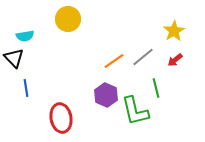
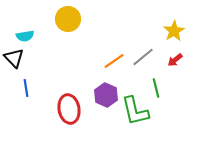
red ellipse: moved 8 px right, 9 px up
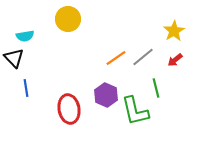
orange line: moved 2 px right, 3 px up
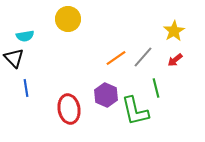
gray line: rotated 10 degrees counterclockwise
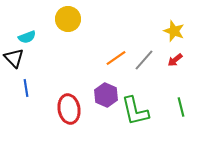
yellow star: rotated 20 degrees counterclockwise
cyan semicircle: moved 2 px right, 1 px down; rotated 12 degrees counterclockwise
gray line: moved 1 px right, 3 px down
green line: moved 25 px right, 19 px down
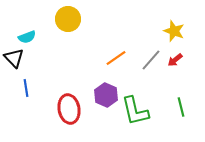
gray line: moved 7 px right
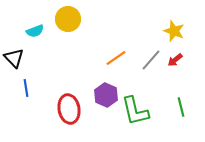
cyan semicircle: moved 8 px right, 6 px up
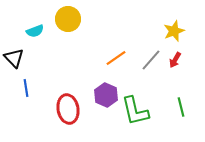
yellow star: rotated 30 degrees clockwise
red arrow: rotated 21 degrees counterclockwise
red ellipse: moved 1 px left
